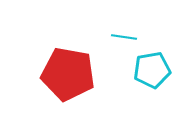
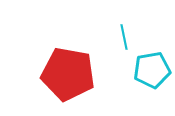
cyan line: rotated 70 degrees clockwise
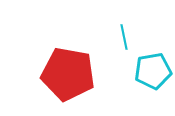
cyan pentagon: moved 1 px right, 1 px down
